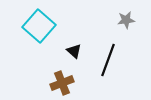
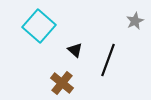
gray star: moved 9 px right, 1 px down; rotated 18 degrees counterclockwise
black triangle: moved 1 px right, 1 px up
brown cross: rotated 30 degrees counterclockwise
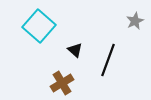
brown cross: rotated 20 degrees clockwise
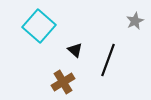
brown cross: moved 1 px right, 1 px up
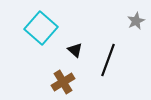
gray star: moved 1 px right
cyan square: moved 2 px right, 2 px down
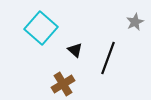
gray star: moved 1 px left, 1 px down
black line: moved 2 px up
brown cross: moved 2 px down
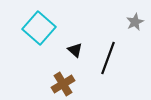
cyan square: moved 2 px left
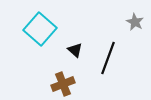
gray star: rotated 18 degrees counterclockwise
cyan square: moved 1 px right, 1 px down
brown cross: rotated 10 degrees clockwise
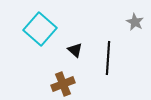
black line: rotated 16 degrees counterclockwise
